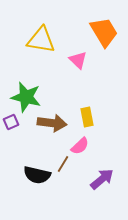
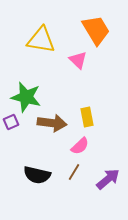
orange trapezoid: moved 8 px left, 2 px up
brown line: moved 11 px right, 8 px down
purple arrow: moved 6 px right
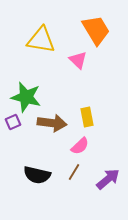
purple square: moved 2 px right
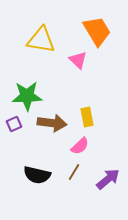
orange trapezoid: moved 1 px right, 1 px down
green star: moved 1 px right, 1 px up; rotated 16 degrees counterclockwise
purple square: moved 1 px right, 2 px down
